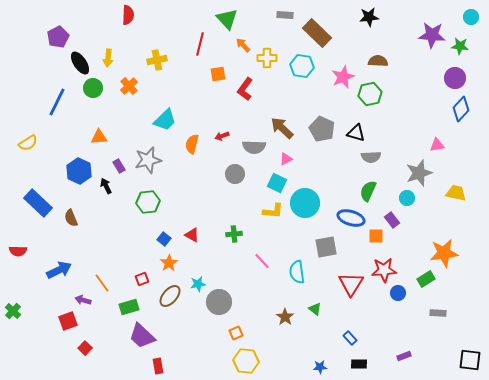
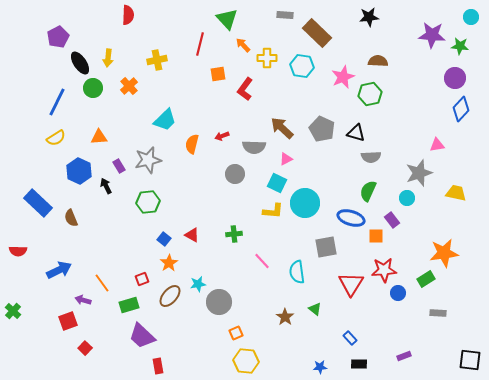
yellow semicircle at (28, 143): moved 28 px right, 5 px up
green rectangle at (129, 307): moved 2 px up
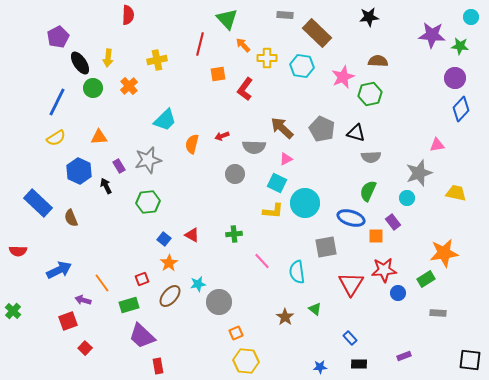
purple rectangle at (392, 220): moved 1 px right, 2 px down
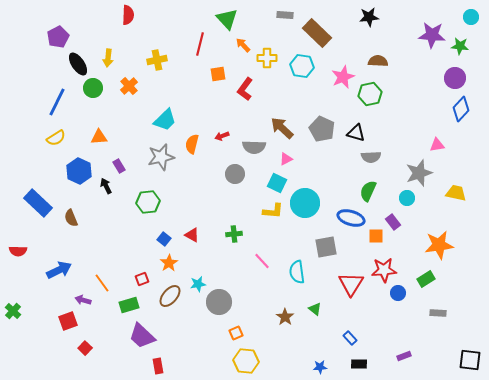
black ellipse at (80, 63): moved 2 px left, 1 px down
gray star at (148, 160): moved 13 px right, 3 px up
orange star at (444, 253): moved 5 px left, 8 px up
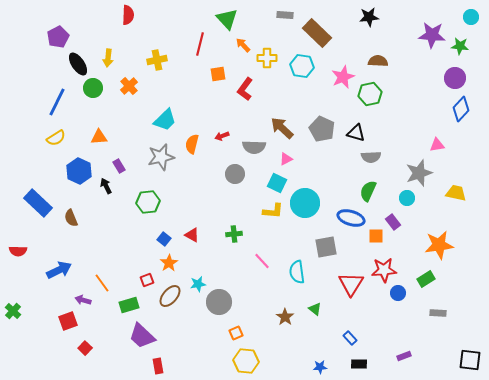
red square at (142, 279): moved 5 px right, 1 px down
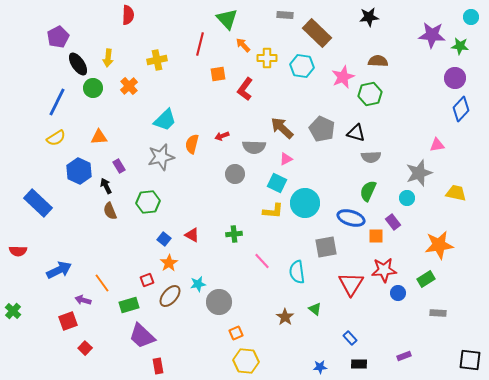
brown semicircle at (71, 218): moved 39 px right, 7 px up
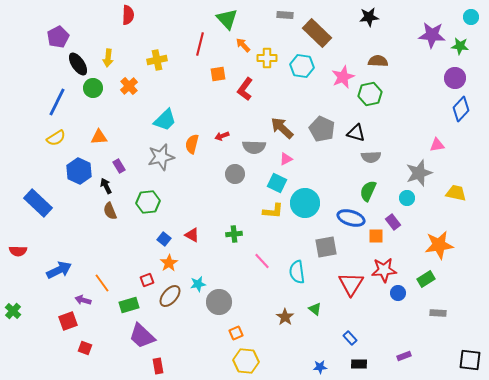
red square at (85, 348): rotated 24 degrees counterclockwise
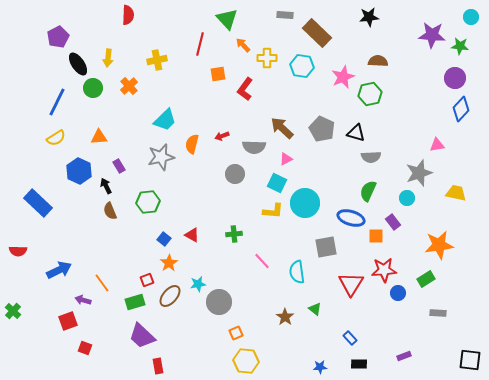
green rectangle at (129, 305): moved 6 px right, 3 px up
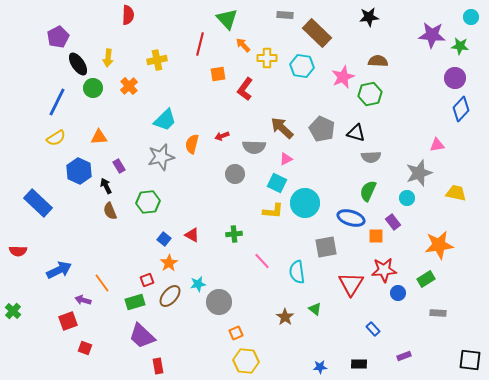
blue rectangle at (350, 338): moved 23 px right, 9 px up
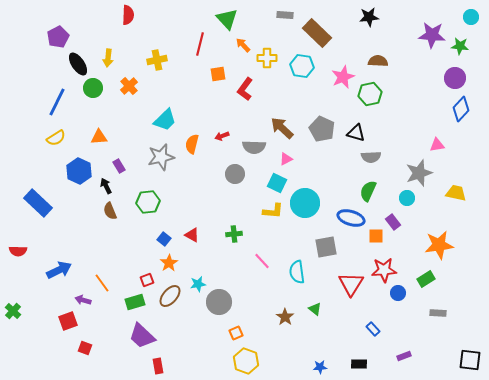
yellow hexagon at (246, 361): rotated 15 degrees clockwise
